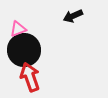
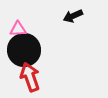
pink triangle: rotated 18 degrees clockwise
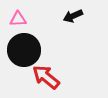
pink triangle: moved 10 px up
red arrow: moved 16 px right; rotated 32 degrees counterclockwise
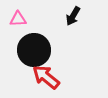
black arrow: rotated 36 degrees counterclockwise
black circle: moved 10 px right
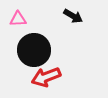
black arrow: rotated 90 degrees counterclockwise
red arrow: rotated 60 degrees counterclockwise
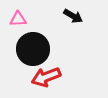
black circle: moved 1 px left, 1 px up
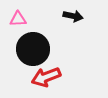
black arrow: rotated 18 degrees counterclockwise
